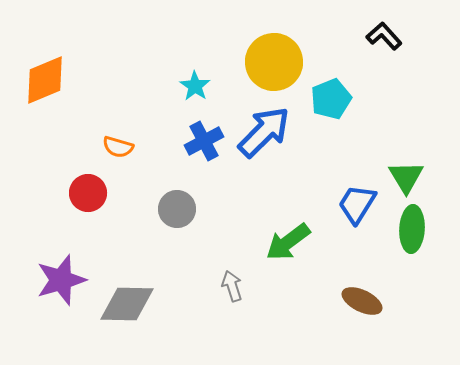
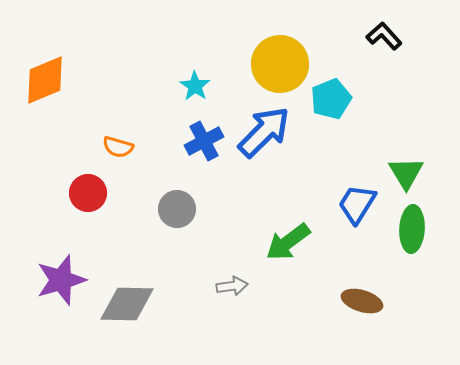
yellow circle: moved 6 px right, 2 px down
green triangle: moved 4 px up
gray arrow: rotated 100 degrees clockwise
brown ellipse: rotated 9 degrees counterclockwise
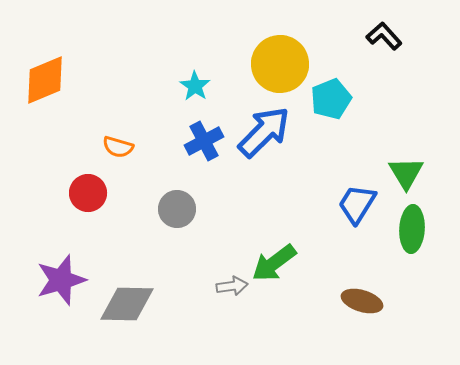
green arrow: moved 14 px left, 21 px down
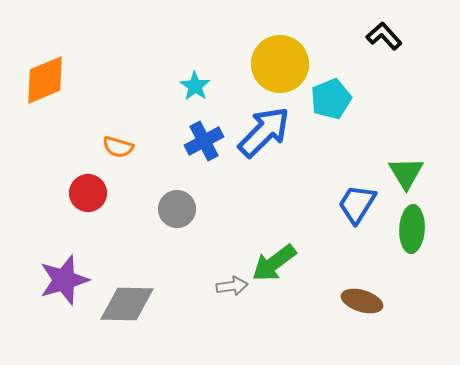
purple star: moved 3 px right
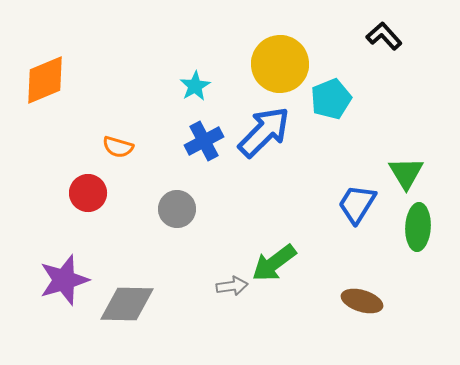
cyan star: rotated 8 degrees clockwise
green ellipse: moved 6 px right, 2 px up
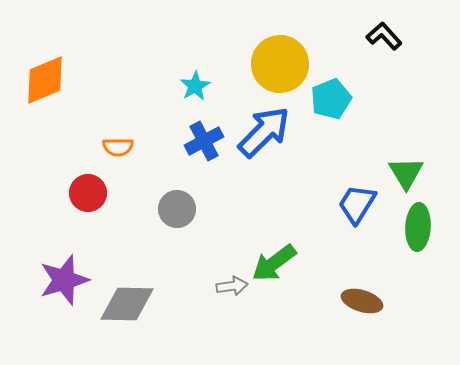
orange semicircle: rotated 16 degrees counterclockwise
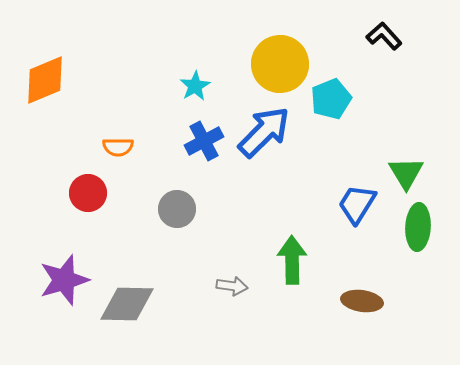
green arrow: moved 18 px right, 3 px up; rotated 126 degrees clockwise
gray arrow: rotated 16 degrees clockwise
brown ellipse: rotated 9 degrees counterclockwise
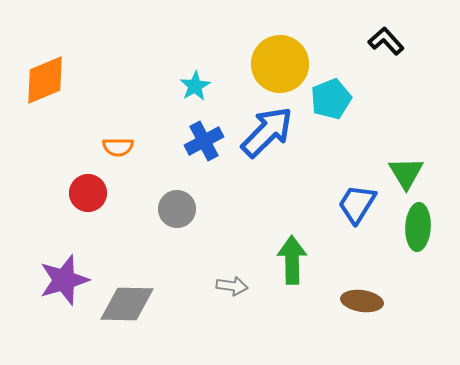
black L-shape: moved 2 px right, 5 px down
blue arrow: moved 3 px right
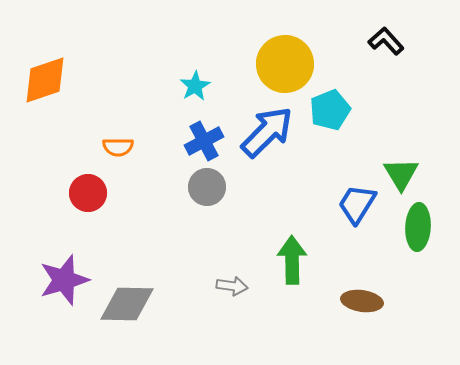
yellow circle: moved 5 px right
orange diamond: rotated 4 degrees clockwise
cyan pentagon: moved 1 px left, 11 px down
green triangle: moved 5 px left, 1 px down
gray circle: moved 30 px right, 22 px up
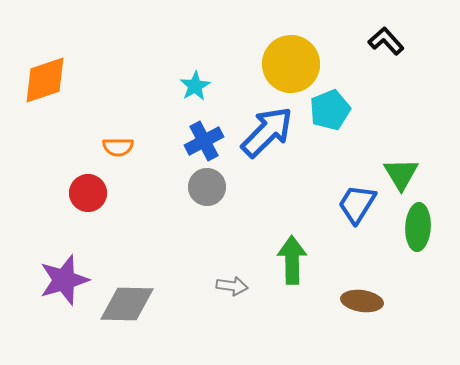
yellow circle: moved 6 px right
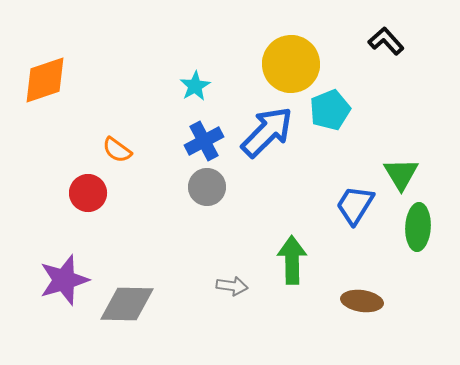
orange semicircle: moved 1 px left, 3 px down; rotated 36 degrees clockwise
blue trapezoid: moved 2 px left, 1 px down
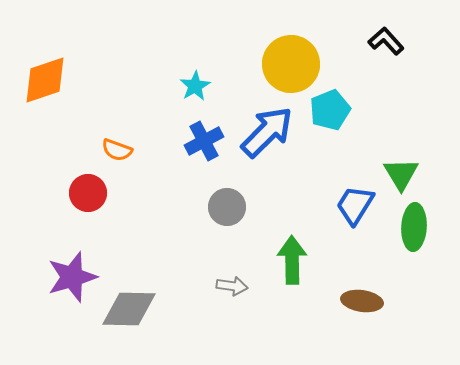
orange semicircle: rotated 16 degrees counterclockwise
gray circle: moved 20 px right, 20 px down
green ellipse: moved 4 px left
purple star: moved 8 px right, 3 px up
gray diamond: moved 2 px right, 5 px down
